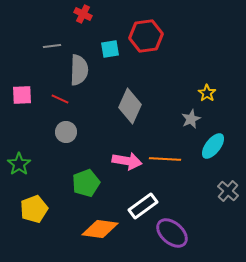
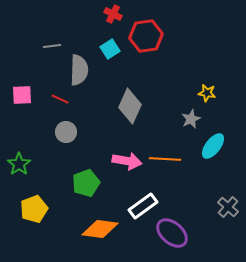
red cross: moved 30 px right
cyan square: rotated 24 degrees counterclockwise
yellow star: rotated 24 degrees counterclockwise
gray cross: moved 16 px down
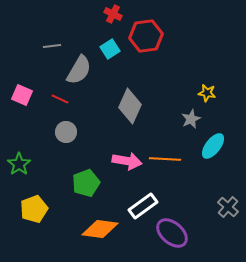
gray semicircle: rotated 28 degrees clockwise
pink square: rotated 25 degrees clockwise
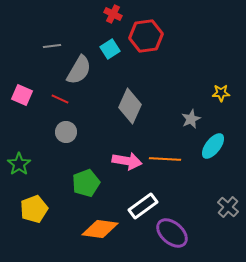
yellow star: moved 14 px right; rotated 12 degrees counterclockwise
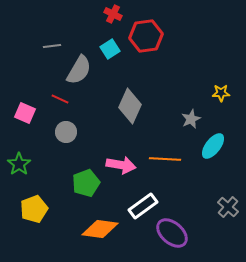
pink square: moved 3 px right, 18 px down
pink arrow: moved 6 px left, 4 px down
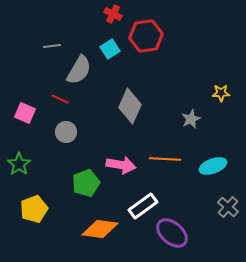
cyan ellipse: moved 20 px down; rotated 32 degrees clockwise
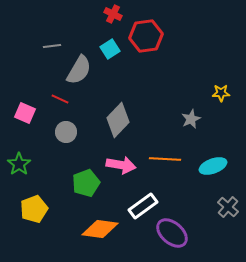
gray diamond: moved 12 px left, 14 px down; rotated 20 degrees clockwise
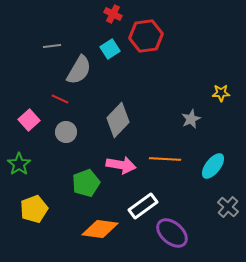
pink square: moved 4 px right, 7 px down; rotated 25 degrees clockwise
cyan ellipse: rotated 32 degrees counterclockwise
